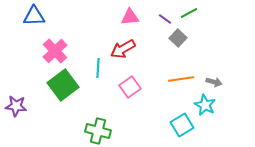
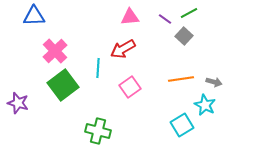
gray square: moved 6 px right, 2 px up
purple star: moved 2 px right, 3 px up; rotated 10 degrees clockwise
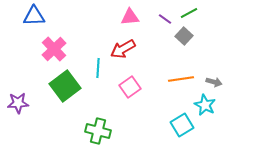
pink cross: moved 1 px left, 2 px up
green square: moved 2 px right, 1 px down
purple star: rotated 20 degrees counterclockwise
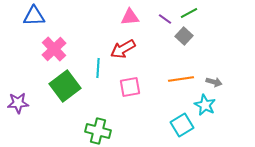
pink square: rotated 25 degrees clockwise
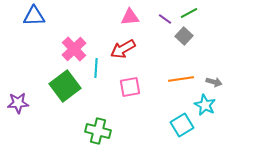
pink cross: moved 20 px right
cyan line: moved 2 px left
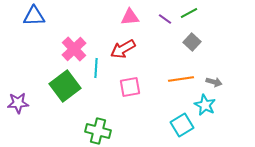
gray square: moved 8 px right, 6 px down
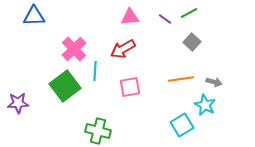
cyan line: moved 1 px left, 3 px down
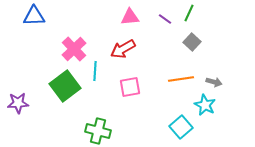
green line: rotated 36 degrees counterclockwise
cyan square: moved 1 px left, 2 px down; rotated 10 degrees counterclockwise
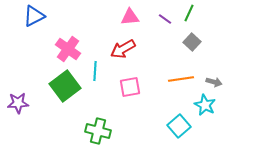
blue triangle: rotated 25 degrees counterclockwise
pink cross: moved 6 px left; rotated 10 degrees counterclockwise
cyan square: moved 2 px left, 1 px up
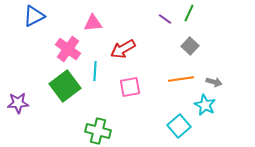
pink triangle: moved 37 px left, 6 px down
gray square: moved 2 px left, 4 px down
